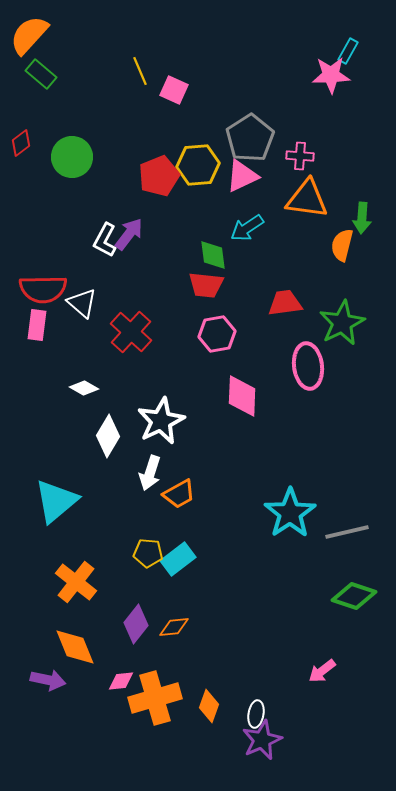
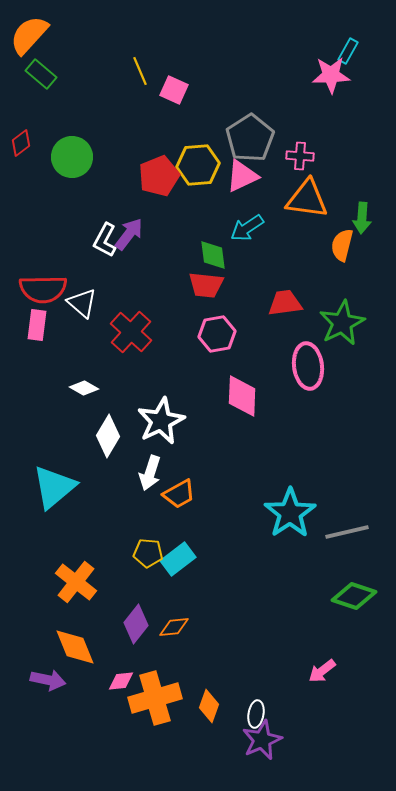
cyan triangle at (56, 501): moved 2 px left, 14 px up
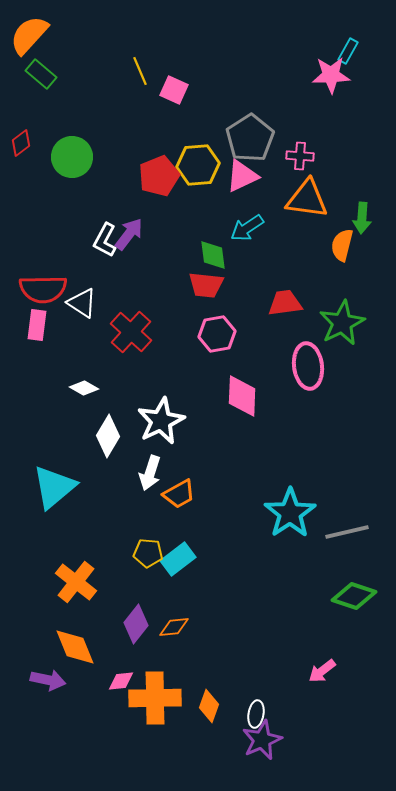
white triangle at (82, 303): rotated 8 degrees counterclockwise
orange cross at (155, 698): rotated 15 degrees clockwise
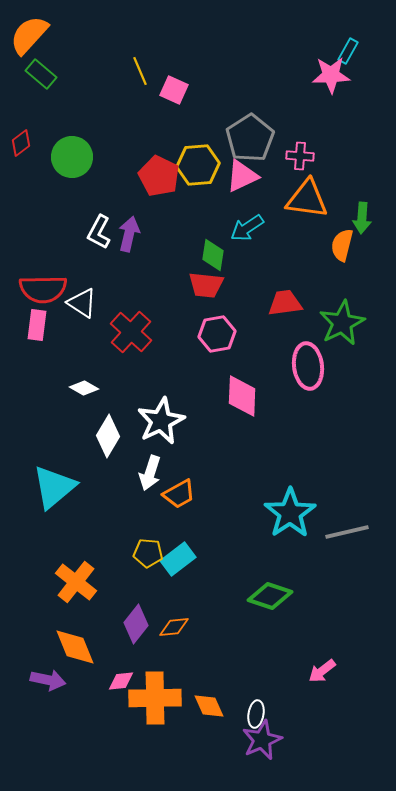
red pentagon at (159, 176): rotated 24 degrees counterclockwise
purple arrow at (129, 234): rotated 24 degrees counterclockwise
white L-shape at (105, 240): moved 6 px left, 8 px up
green diamond at (213, 255): rotated 16 degrees clockwise
green diamond at (354, 596): moved 84 px left
orange diamond at (209, 706): rotated 44 degrees counterclockwise
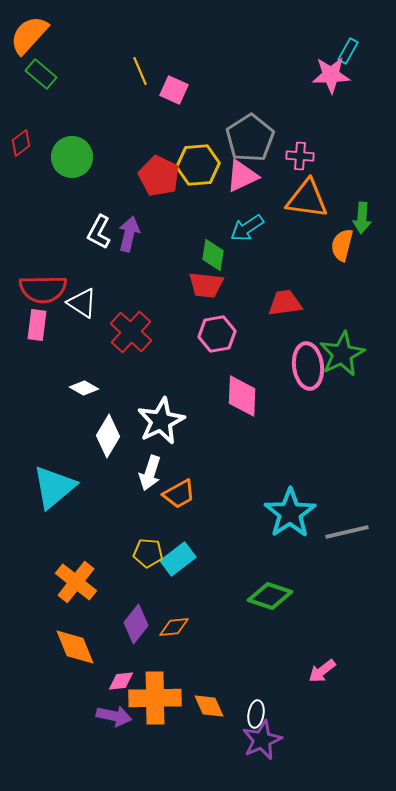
green star at (342, 323): moved 31 px down
purple arrow at (48, 680): moved 66 px right, 36 px down
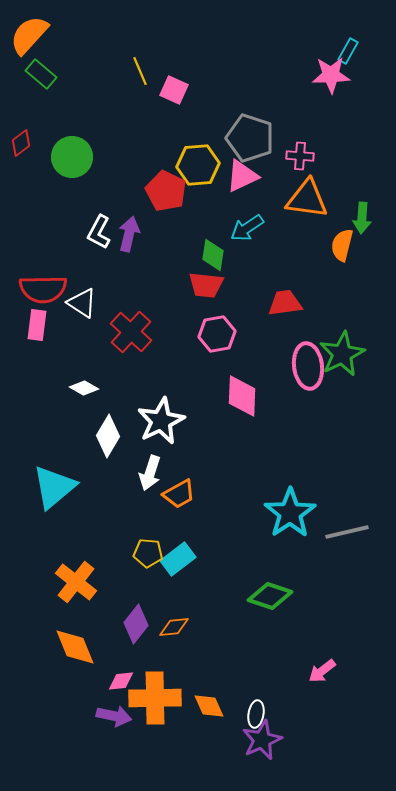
gray pentagon at (250, 138): rotated 21 degrees counterclockwise
red pentagon at (159, 176): moved 7 px right, 15 px down
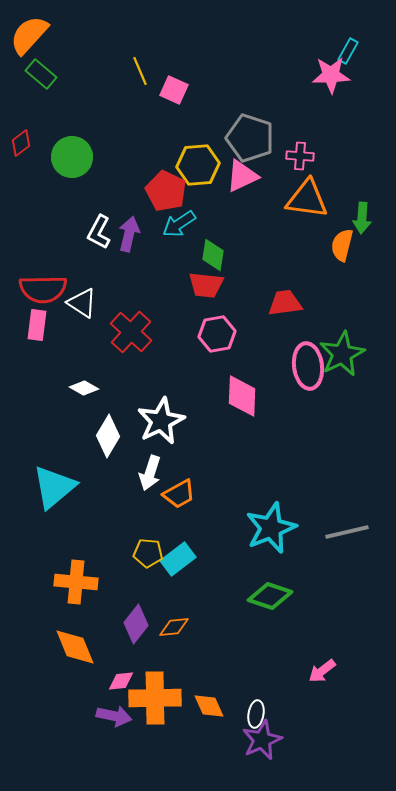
cyan arrow at (247, 228): moved 68 px left, 4 px up
cyan star at (290, 513): moved 19 px left, 15 px down; rotated 12 degrees clockwise
orange cross at (76, 582): rotated 33 degrees counterclockwise
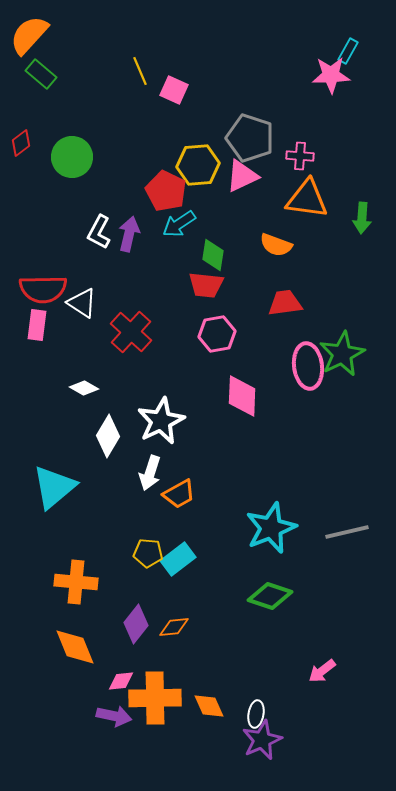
orange semicircle at (342, 245): moved 66 px left; rotated 84 degrees counterclockwise
